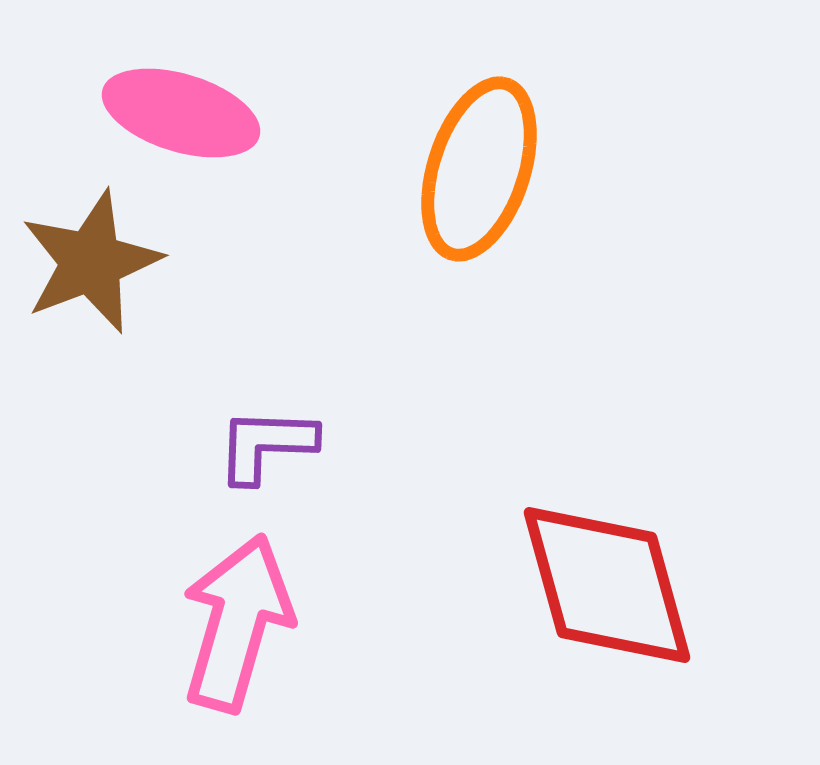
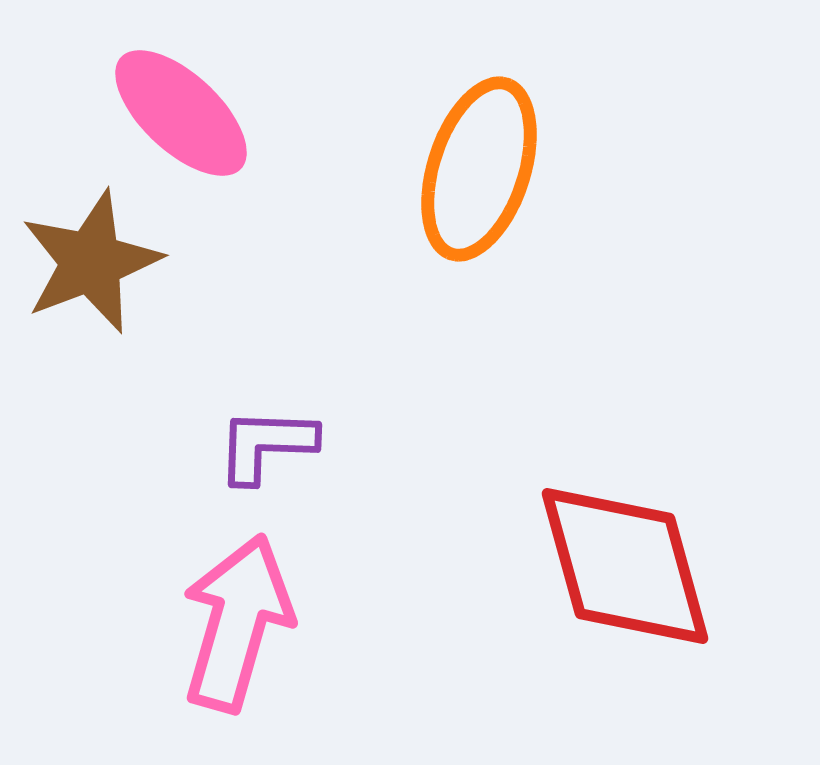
pink ellipse: rotated 26 degrees clockwise
red diamond: moved 18 px right, 19 px up
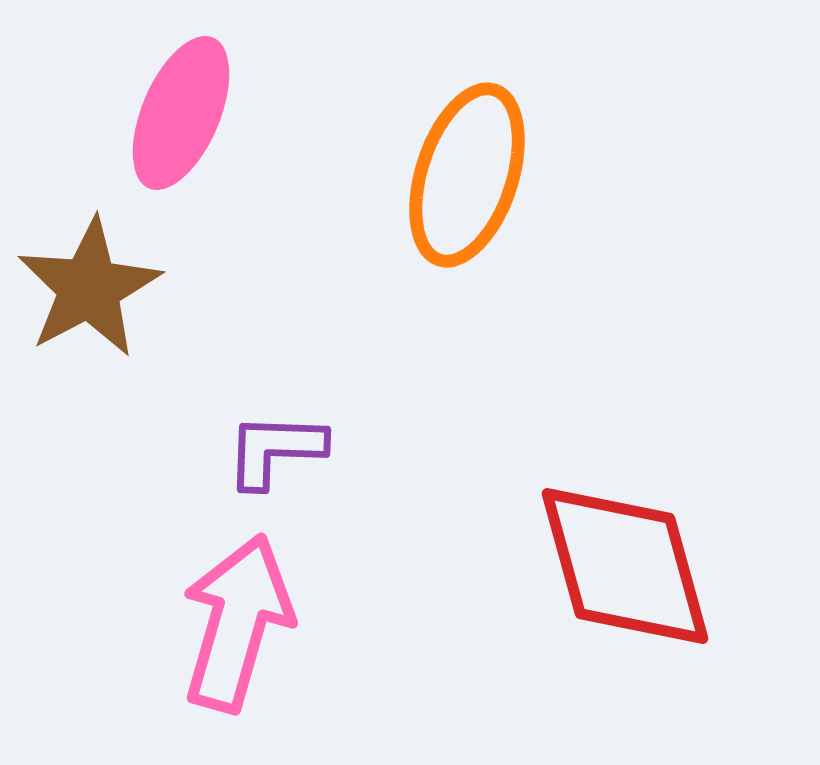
pink ellipse: rotated 70 degrees clockwise
orange ellipse: moved 12 px left, 6 px down
brown star: moved 2 px left, 26 px down; rotated 7 degrees counterclockwise
purple L-shape: moved 9 px right, 5 px down
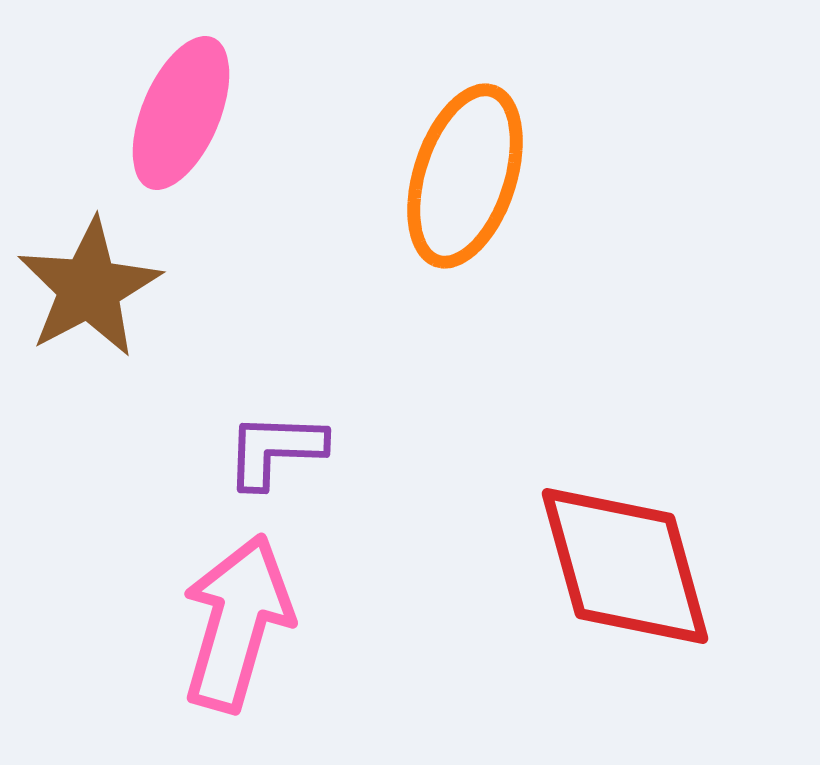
orange ellipse: moved 2 px left, 1 px down
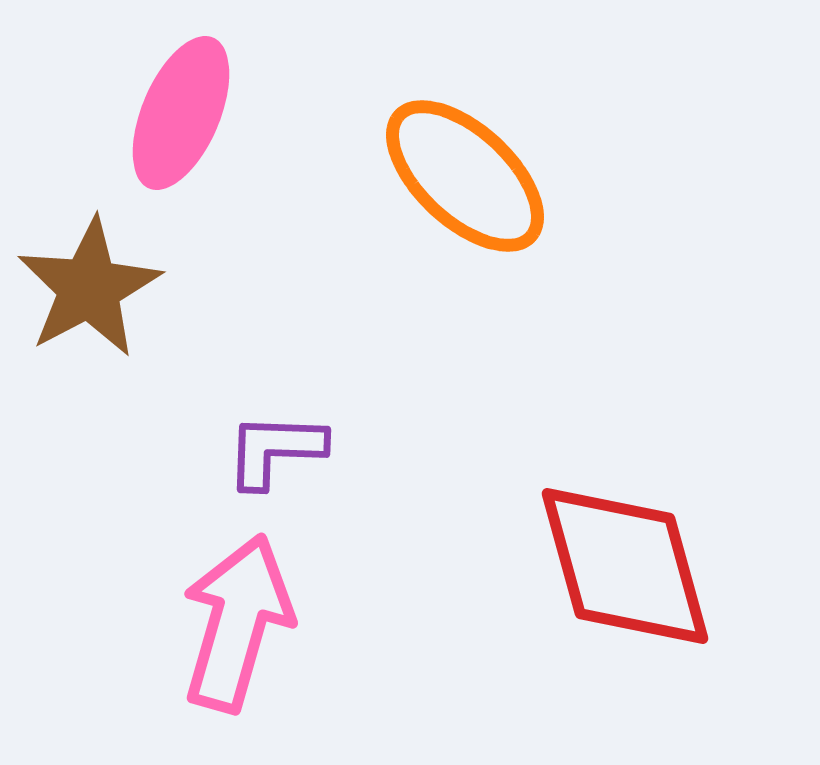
orange ellipse: rotated 65 degrees counterclockwise
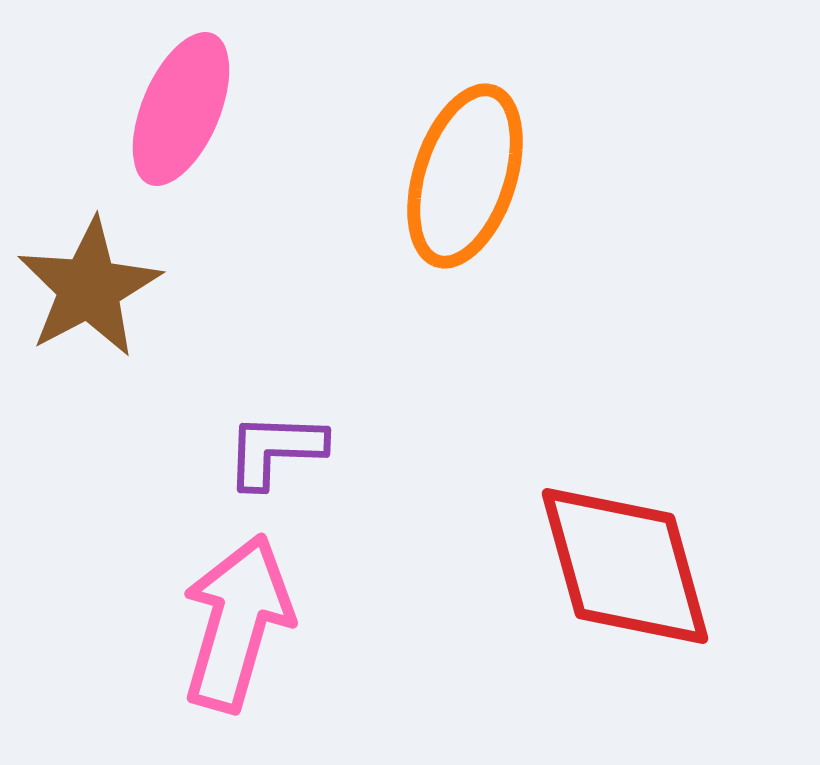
pink ellipse: moved 4 px up
orange ellipse: rotated 65 degrees clockwise
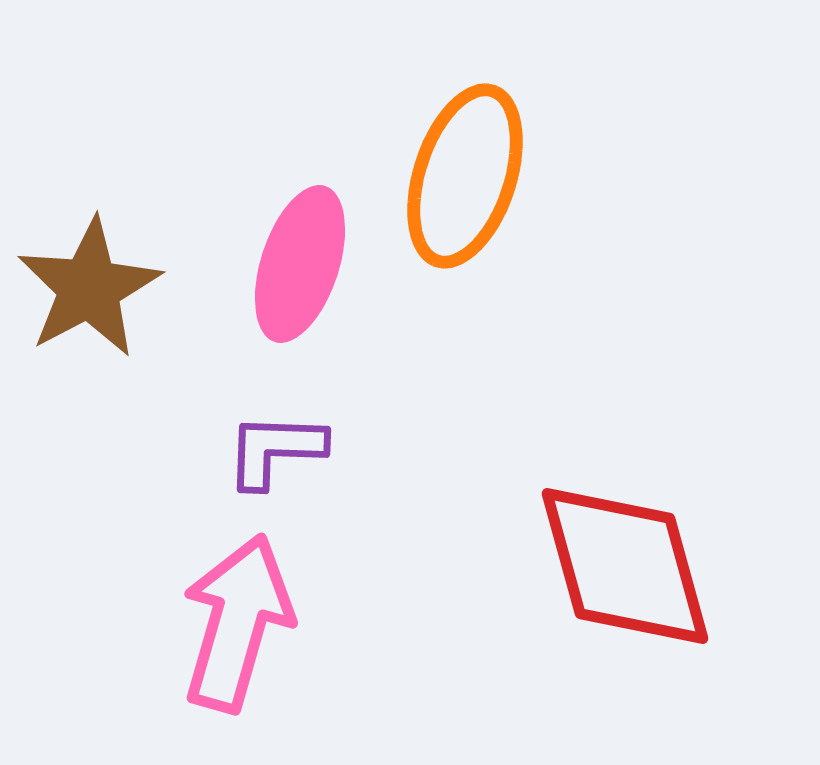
pink ellipse: moved 119 px right, 155 px down; rotated 5 degrees counterclockwise
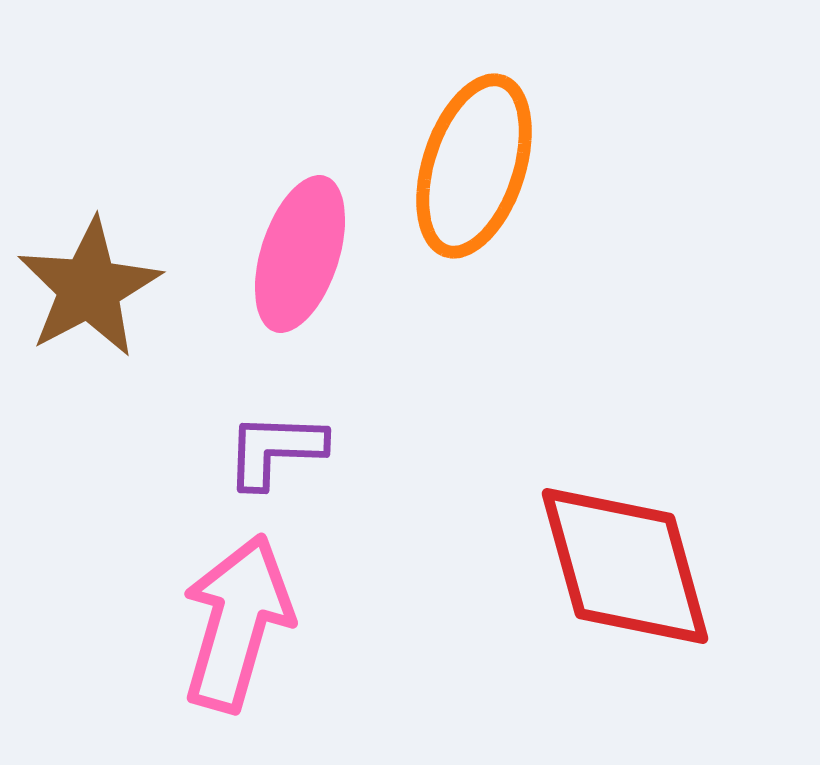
orange ellipse: moved 9 px right, 10 px up
pink ellipse: moved 10 px up
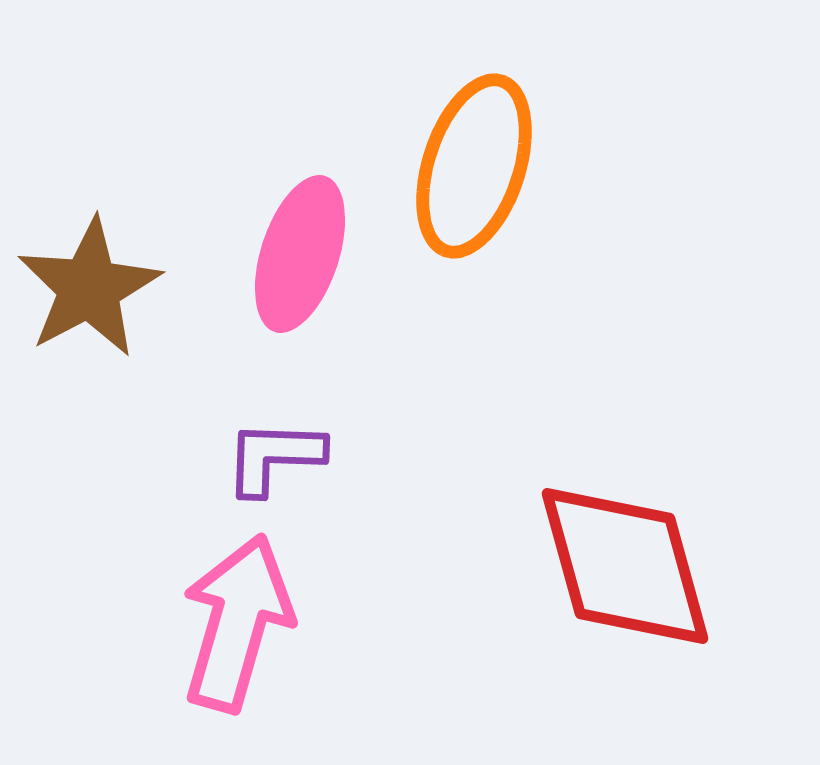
purple L-shape: moved 1 px left, 7 px down
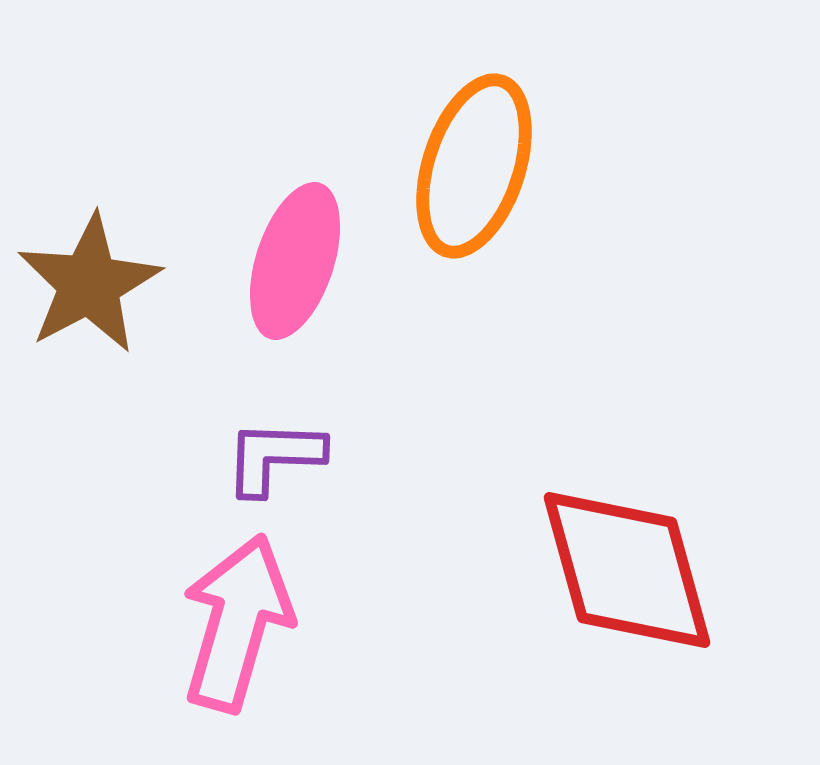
pink ellipse: moved 5 px left, 7 px down
brown star: moved 4 px up
red diamond: moved 2 px right, 4 px down
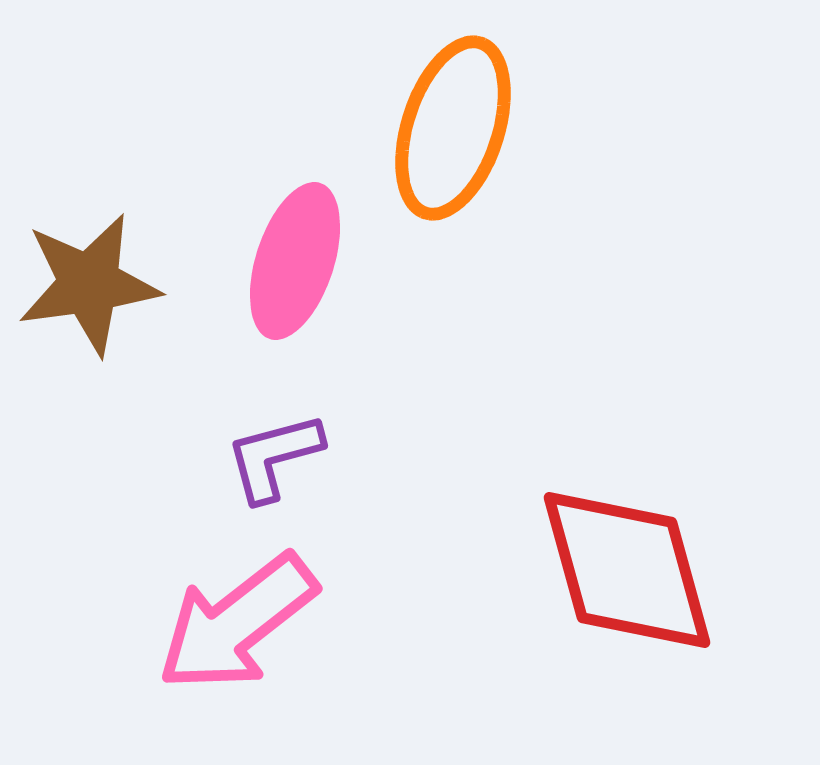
orange ellipse: moved 21 px left, 38 px up
brown star: rotated 20 degrees clockwise
purple L-shape: rotated 17 degrees counterclockwise
pink arrow: rotated 144 degrees counterclockwise
